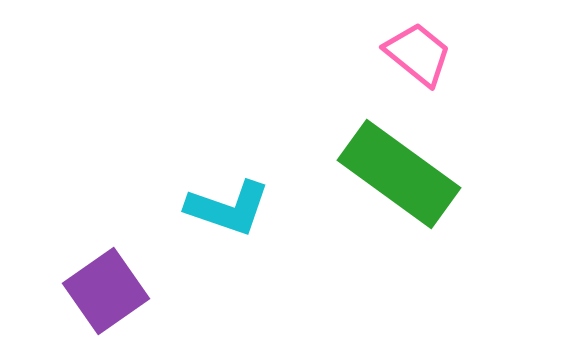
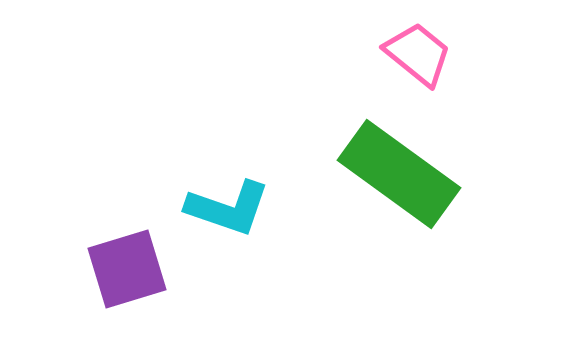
purple square: moved 21 px right, 22 px up; rotated 18 degrees clockwise
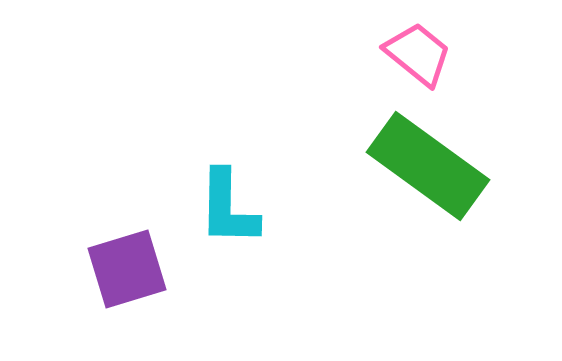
green rectangle: moved 29 px right, 8 px up
cyan L-shape: rotated 72 degrees clockwise
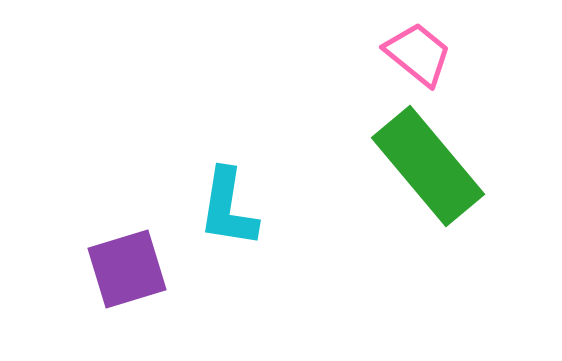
green rectangle: rotated 14 degrees clockwise
cyan L-shape: rotated 8 degrees clockwise
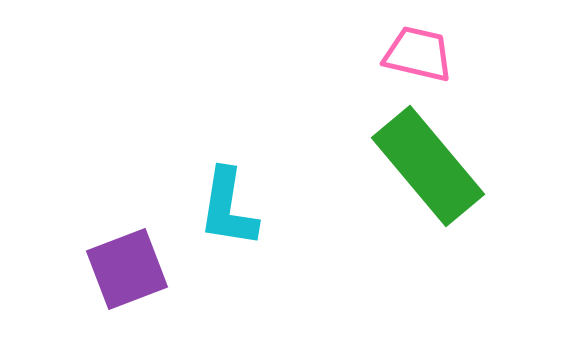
pink trapezoid: rotated 26 degrees counterclockwise
purple square: rotated 4 degrees counterclockwise
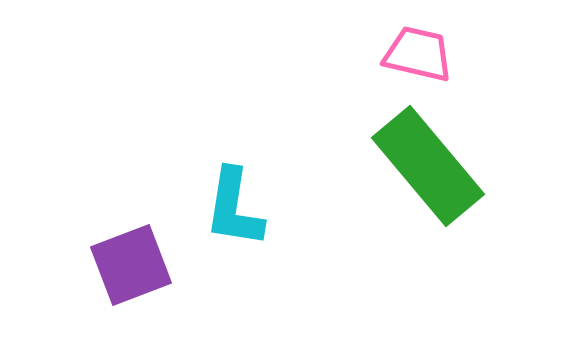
cyan L-shape: moved 6 px right
purple square: moved 4 px right, 4 px up
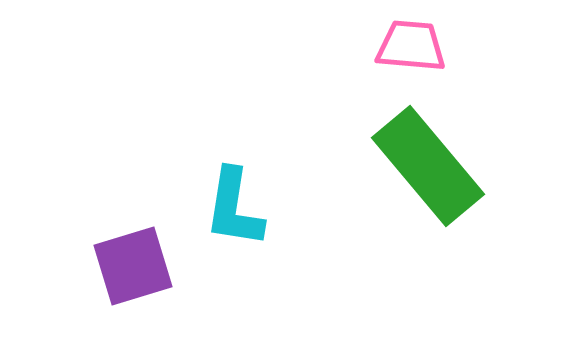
pink trapezoid: moved 7 px left, 8 px up; rotated 8 degrees counterclockwise
purple square: moved 2 px right, 1 px down; rotated 4 degrees clockwise
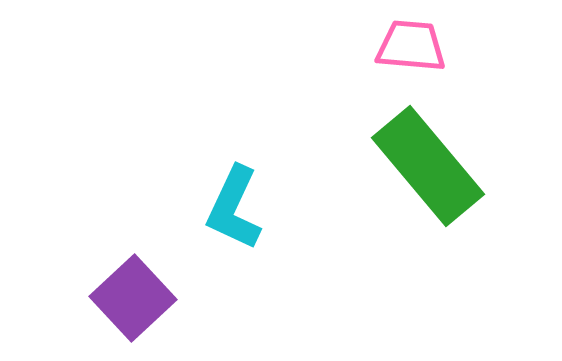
cyan L-shape: rotated 16 degrees clockwise
purple square: moved 32 px down; rotated 26 degrees counterclockwise
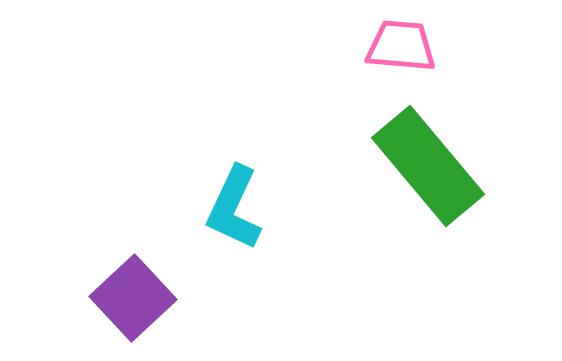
pink trapezoid: moved 10 px left
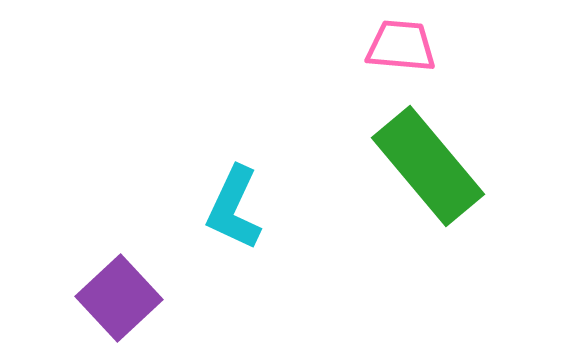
purple square: moved 14 px left
